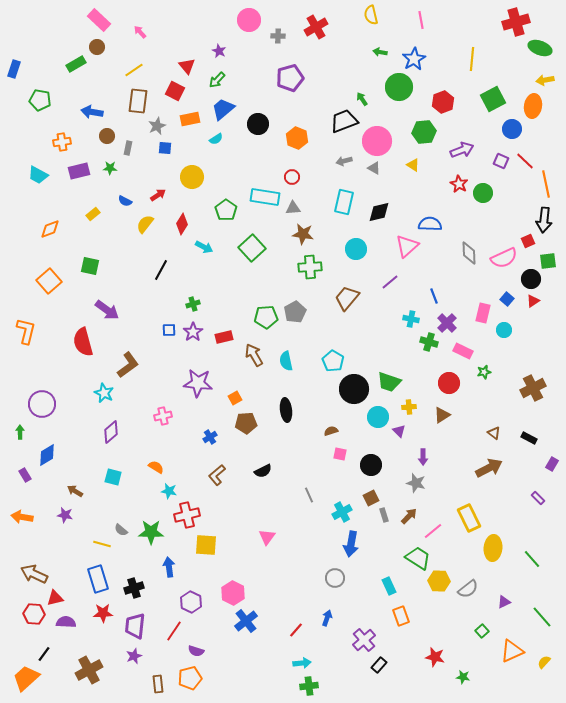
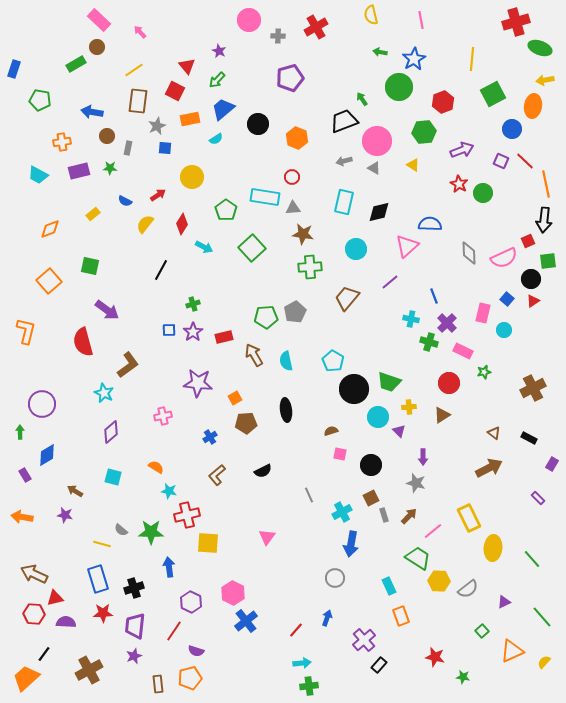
green square at (493, 99): moved 5 px up
yellow square at (206, 545): moved 2 px right, 2 px up
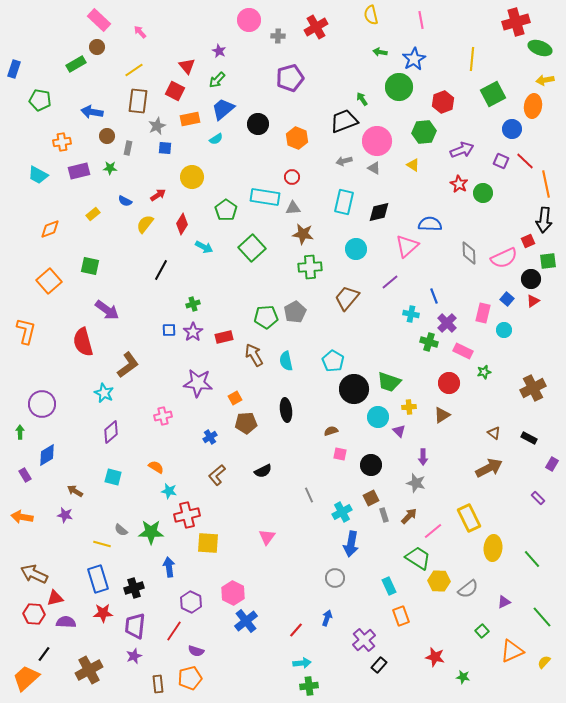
cyan cross at (411, 319): moved 5 px up
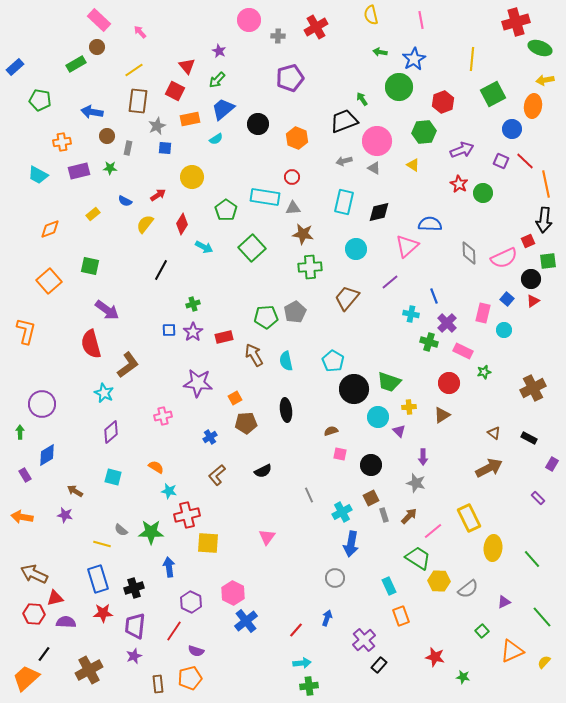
blue rectangle at (14, 69): moved 1 px right, 2 px up; rotated 30 degrees clockwise
red semicircle at (83, 342): moved 8 px right, 2 px down
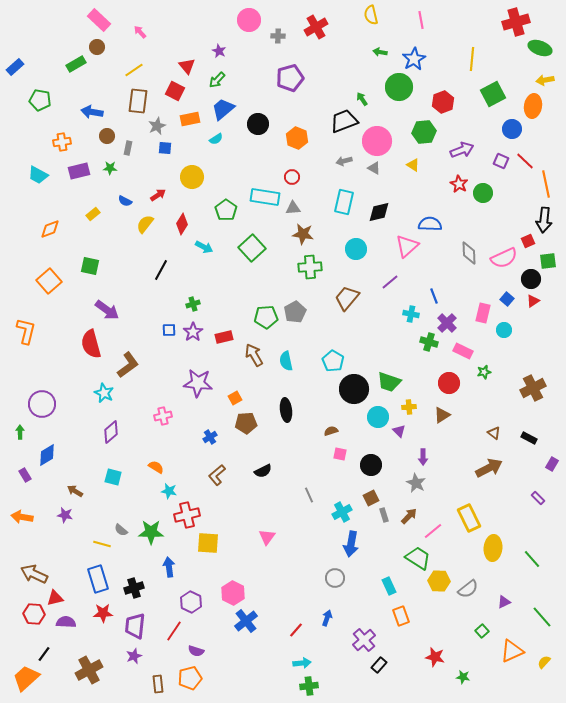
gray star at (416, 483): rotated 12 degrees clockwise
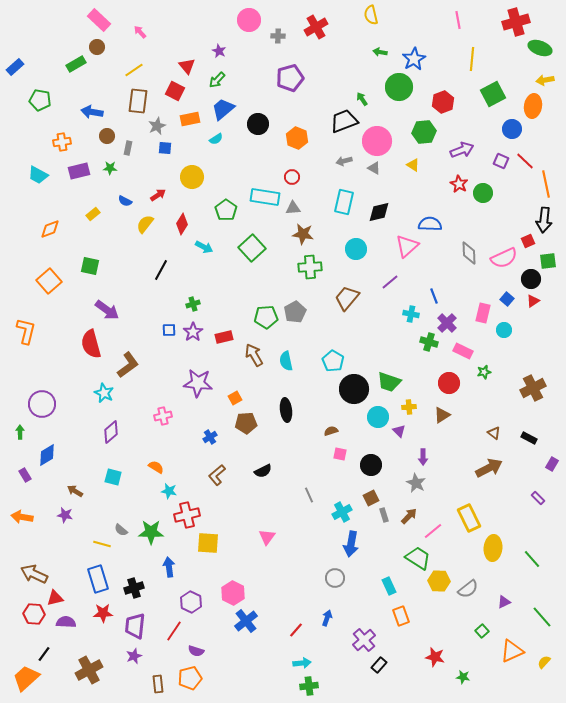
pink line at (421, 20): moved 37 px right
